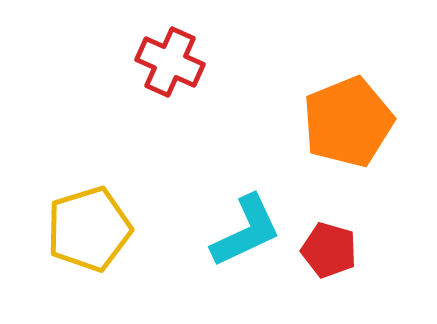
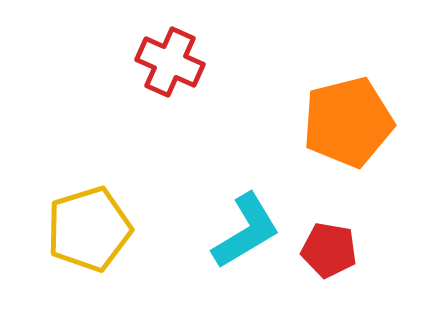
orange pentagon: rotated 8 degrees clockwise
cyan L-shape: rotated 6 degrees counterclockwise
red pentagon: rotated 6 degrees counterclockwise
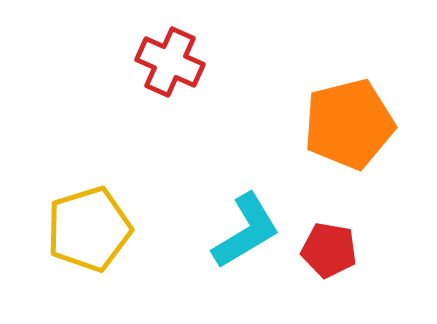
orange pentagon: moved 1 px right, 2 px down
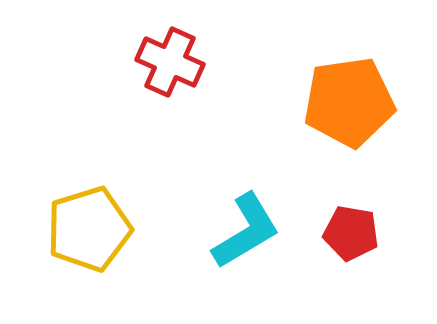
orange pentagon: moved 22 px up; rotated 6 degrees clockwise
red pentagon: moved 22 px right, 17 px up
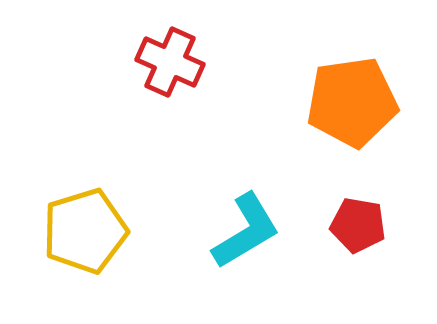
orange pentagon: moved 3 px right
yellow pentagon: moved 4 px left, 2 px down
red pentagon: moved 7 px right, 8 px up
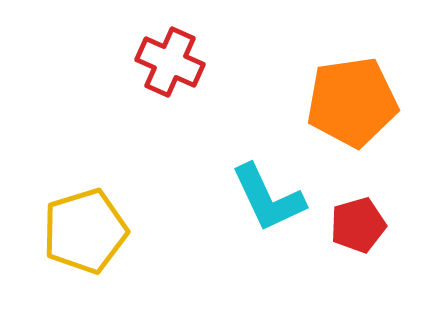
red pentagon: rotated 26 degrees counterclockwise
cyan L-shape: moved 22 px right, 33 px up; rotated 96 degrees clockwise
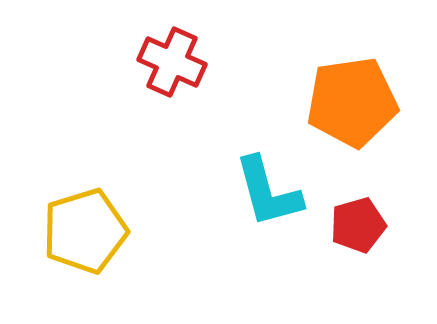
red cross: moved 2 px right
cyan L-shape: moved 6 px up; rotated 10 degrees clockwise
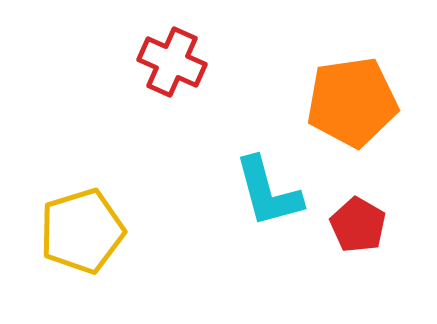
red pentagon: rotated 26 degrees counterclockwise
yellow pentagon: moved 3 px left
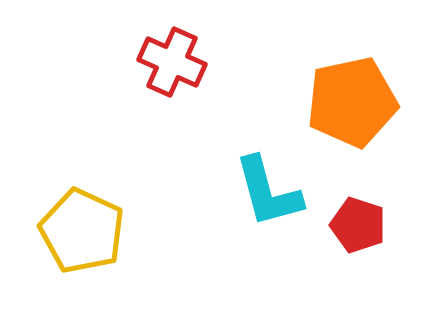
orange pentagon: rotated 4 degrees counterclockwise
red pentagon: rotated 12 degrees counterclockwise
yellow pentagon: rotated 30 degrees counterclockwise
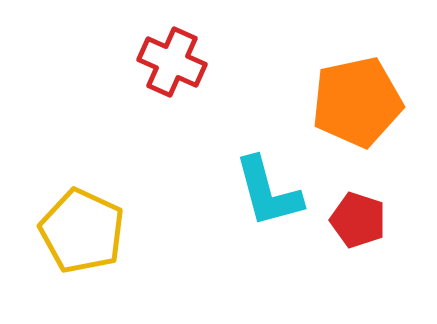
orange pentagon: moved 5 px right
red pentagon: moved 5 px up
